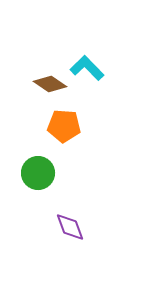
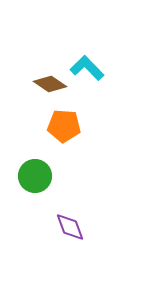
green circle: moved 3 px left, 3 px down
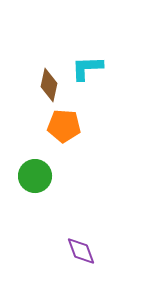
cyan L-shape: rotated 48 degrees counterclockwise
brown diamond: moved 1 px left, 1 px down; rotated 68 degrees clockwise
purple diamond: moved 11 px right, 24 px down
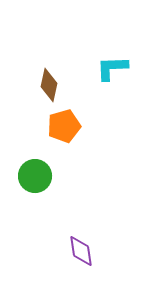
cyan L-shape: moved 25 px right
orange pentagon: rotated 20 degrees counterclockwise
purple diamond: rotated 12 degrees clockwise
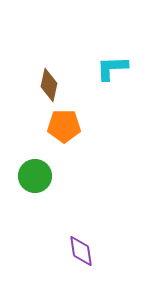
orange pentagon: rotated 16 degrees clockwise
